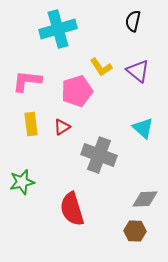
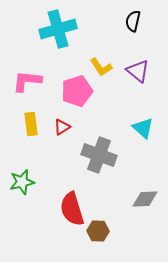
brown hexagon: moved 37 px left
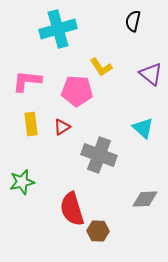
purple triangle: moved 13 px right, 3 px down
pink pentagon: rotated 20 degrees clockwise
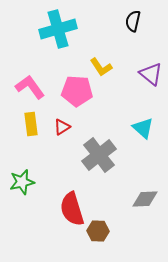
pink L-shape: moved 3 px right, 6 px down; rotated 48 degrees clockwise
gray cross: rotated 32 degrees clockwise
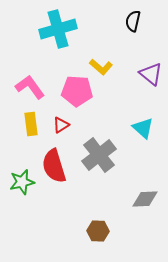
yellow L-shape: rotated 15 degrees counterclockwise
red triangle: moved 1 px left, 2 px up
red semicircle: moved 18 px left, 43 px up
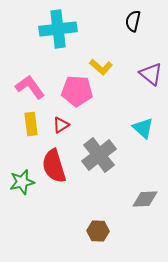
cyan cross: rotated 9 degrees clockwise
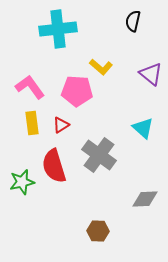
yellow rectangle: moved 1 px right, 1 px up
gray cross: rotated 16 degrees counterclockwise
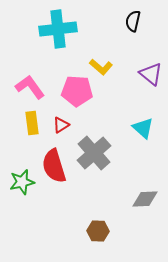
gray cross: moved 5 px left, 2 px up; rotated 12 degrees clockwise
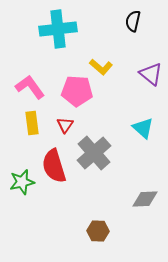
red triangle: moved 4 px right; rotated 24 degrees counterclockwise
